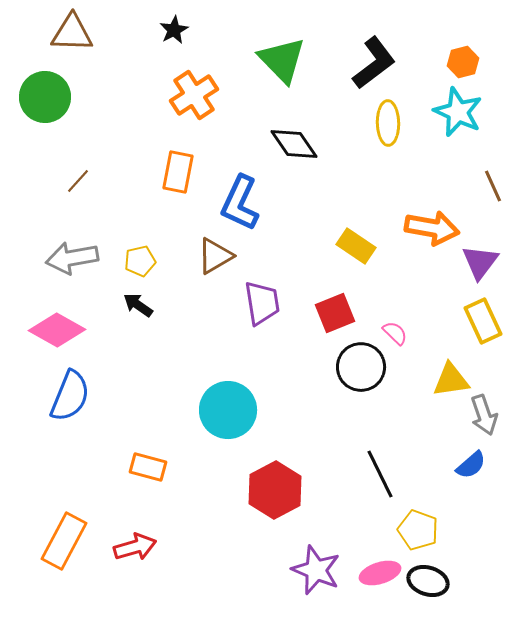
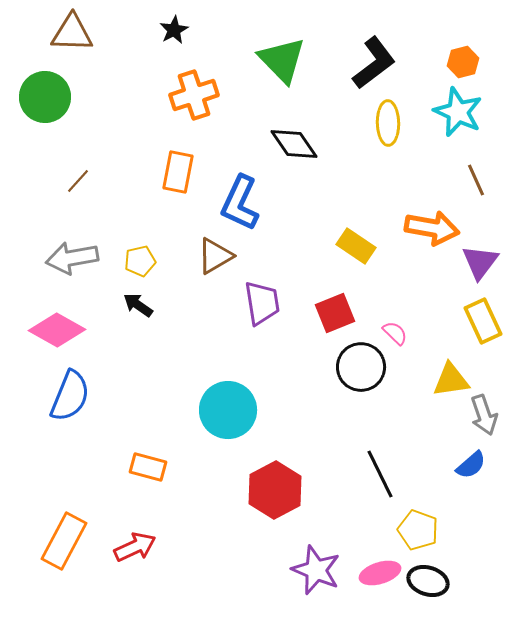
orange cross at (194, 95): rotated 15 degrees clockwise
brown line at (493, 186): moved 17 px left, 6 px up
red arrow at (135, 547): rotated 9 degrees counterclockwise
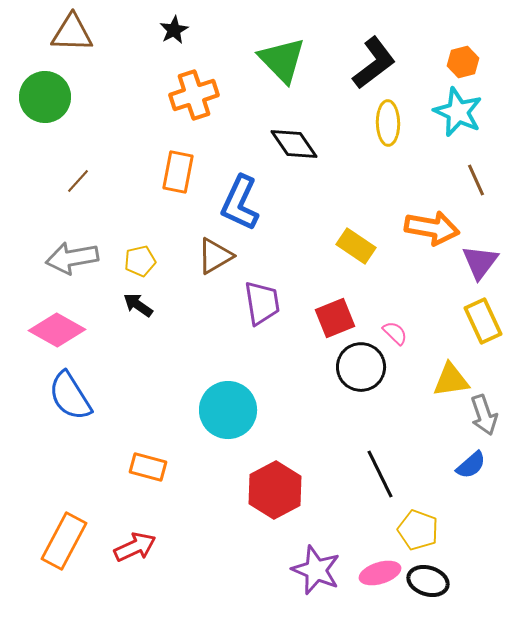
red square at (335, 313): moved 5 px down
blue semicircle at (70, 396): rotated 126 degrees clockwise
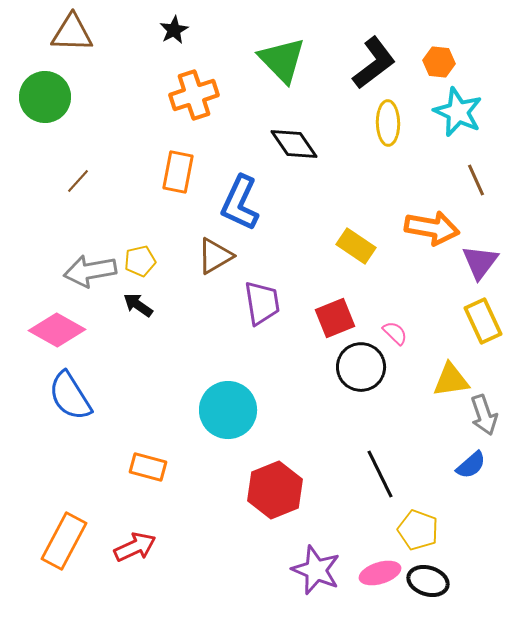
orange hexagon at (463, 62): moved 24 px left; rotated 20 degrees clockwise
gray arrow at (72, 258): moved 18 px right, 13 px down
red hexagon at (275, 490): rotated 6 degrees clockwise
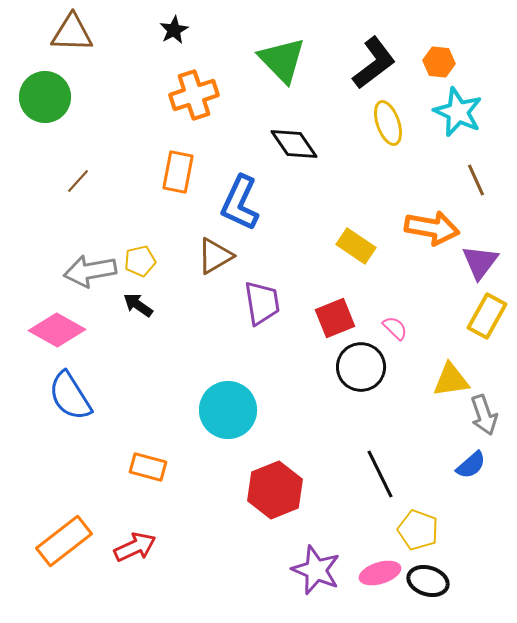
yellow ellipse at (388, 123): rotated 18 degrees counterclockwise
yellow rectangle at (483, 321): moved 4 px right, 5 px up; rotated 54 degrees clockwise
pink semicircle at (395, 333): moved 5 px up
orange rectangle at (64, 541): rotated 24 degrees clockwise
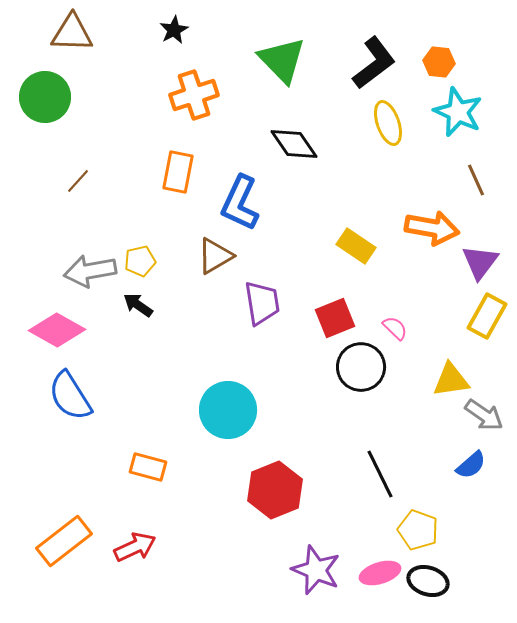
gray arrow at (484, 415): rotated 36 degrees counterclockwise
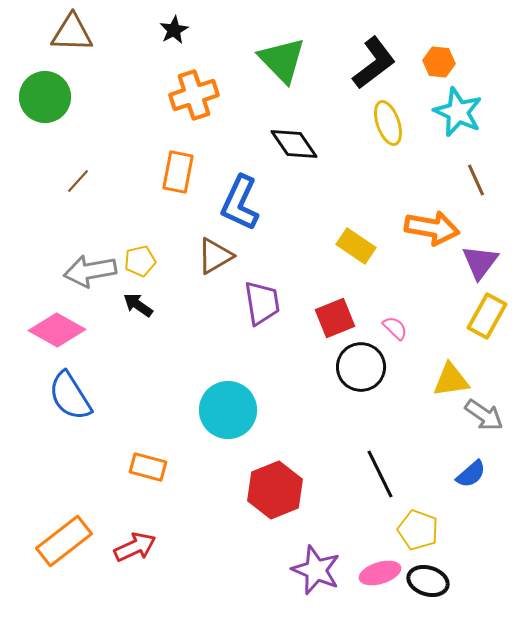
blue semicircle at (471, 465): moved 9 px down
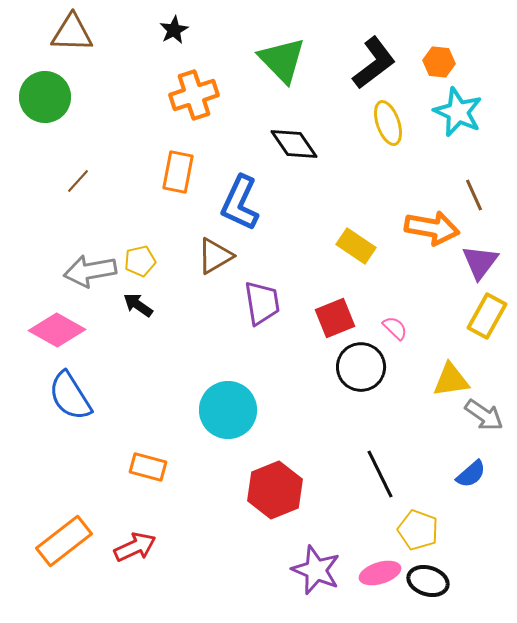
brown line at (476, 180): moved 2 px left, 15 px down
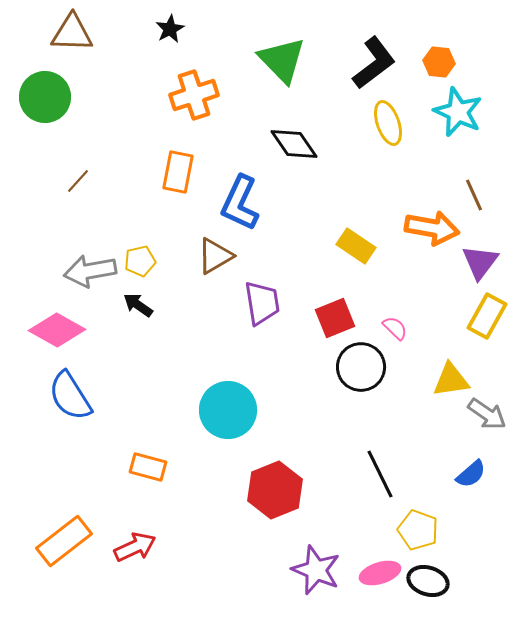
black star at (174, 30): moved 4 px left, 1 px up
gray arrow at (484, 415): moved 3 px right, 1 px up
